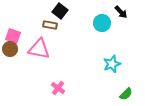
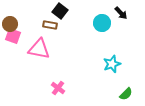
black arrow: moved 1 px down
brown circle: moved 25 px up
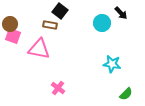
cyan star: rotated 30 degrees clockwise
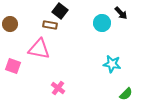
pink square: moved 30 px down
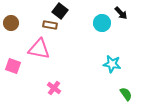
brown circle: moved 1 px right, 1 px up
pink cross: moved 4 px left
green semicircle: rotated 80 degrees counterclockwise
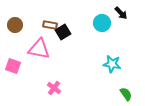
black square: moved 3 px right, 21 px down; rotated 21 degrees clockwise
brown circle: moved 4 px right, 2 px down
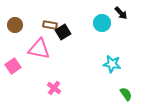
pink square: rotated 35 degrees clockwise
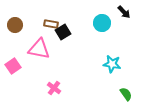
black arrow: moved 3 px right, 1 px up
brown rectangle: moved 1 px right, 1 px up
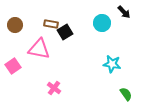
black square: moved 2 px right
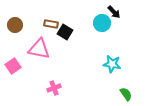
black arrow: moved 10 px left
black square: rotated 28 degrees counterclockwise
pink cross: rotated 32 degrees clockwise
